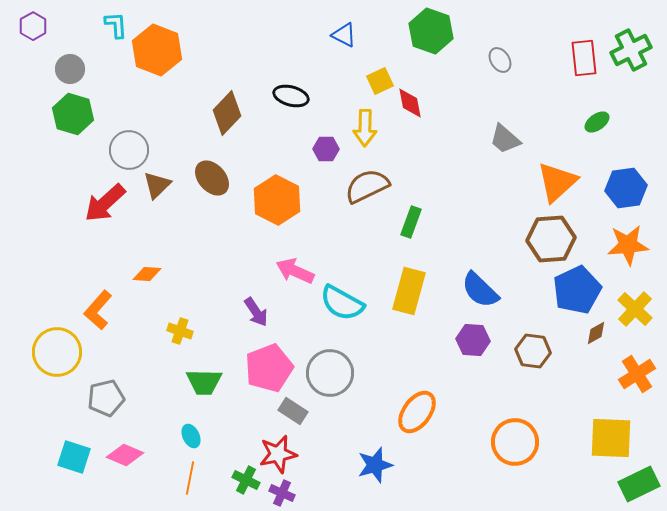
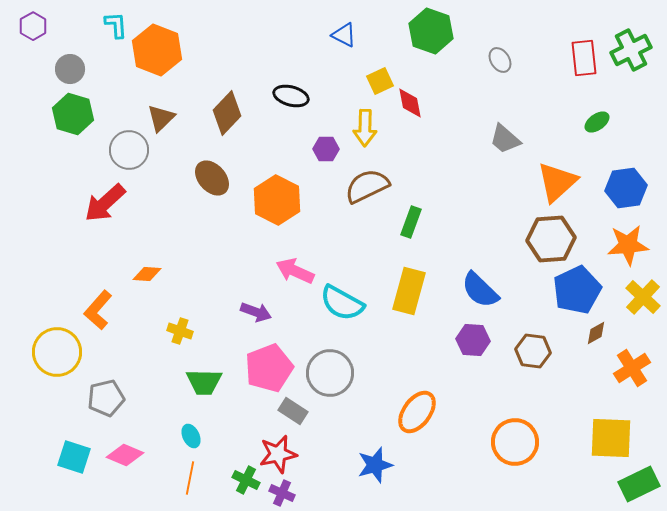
brown triangle at (157, 185): moved 4 px right, 67 px up
yellow cross at (635, 309): moved 8 px right, 12 px up
purple arrow at (256, 312): rotated 36 degrees counterclockwise
orange cross at (637, 374): moved 5 px left, 6 px up
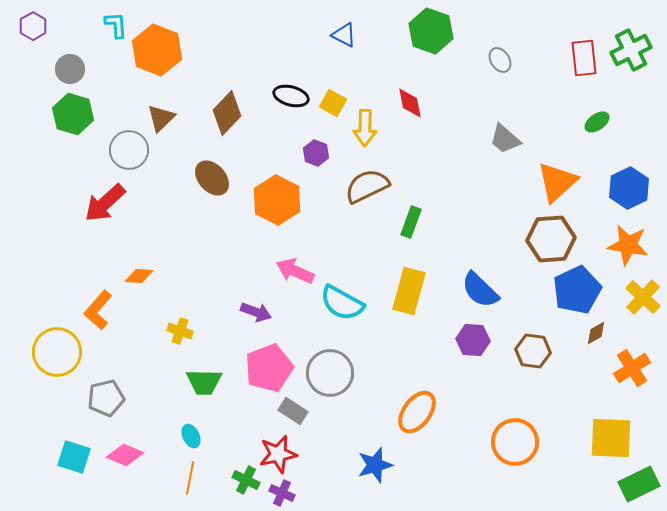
yellow square at (380, 81): moved 47 px left, 22 px down; rotated 36 degrees counterclockwise
purple hexagon at (326, 149): moved 10 px left, 4 px down; rotated 20 degrees clockwise
blue hexagon at (626, 188): moved 3 px right; rotated 18 degrees counterclockwise
orange star at (628, 245): rotated 15 degrees clockwise
orange diamond at (147, 274): moved 8 px left, 2 px down
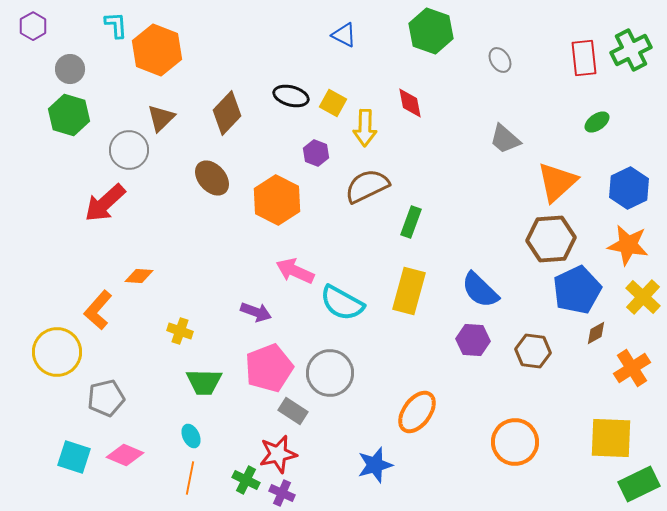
green hexagon at (73, 114): moved 4 px left, 1 px down
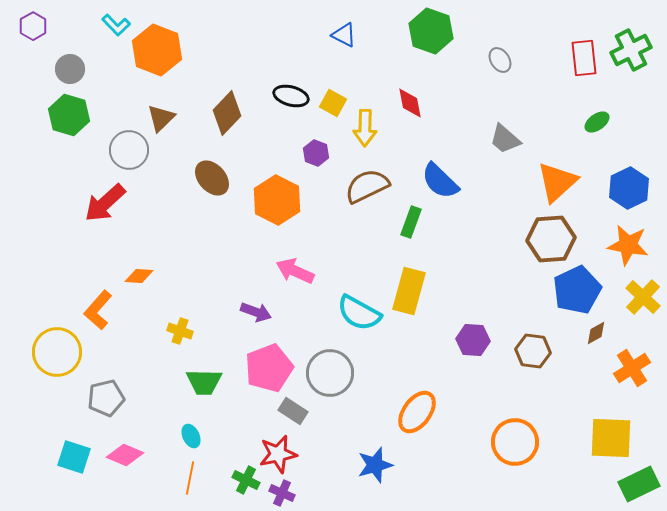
cyan L-shape at (116, 25): rotated 140 degrees clockwise
blue semicircle at (480, 290): moved 40 px left, 109 px up
cyan semicircle at (342, 303): moved 17 px right, 10 px down
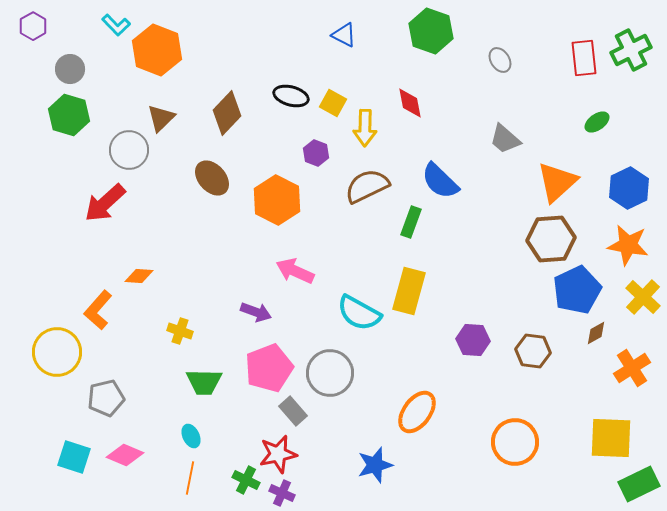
gray rectangle at (293, 411): rotated 16 degrees clockwise
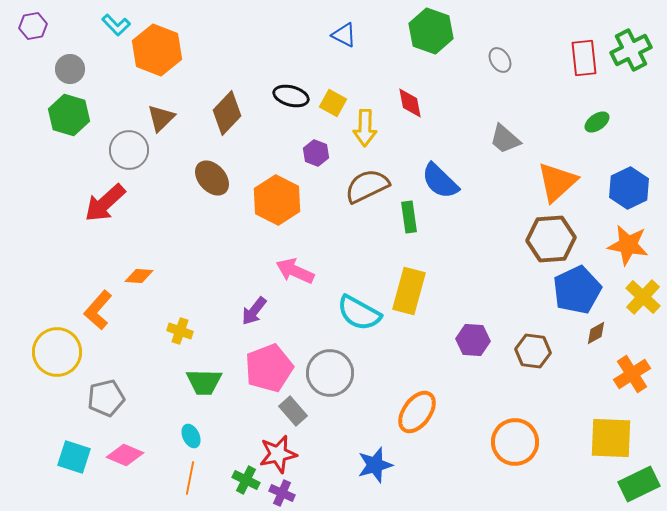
purple hexagon at (33, 26): rotated 20 degrees clockwise
green rectangle at (411, 222): moved 2 px left, 5 px up; rotated 28 degrees counterclockwise
purple arrow at (256, 312): moved 2 px left, 1 px up; rotated 108 degrees clockwise
orange cross at (632, 368): moved 6 px down
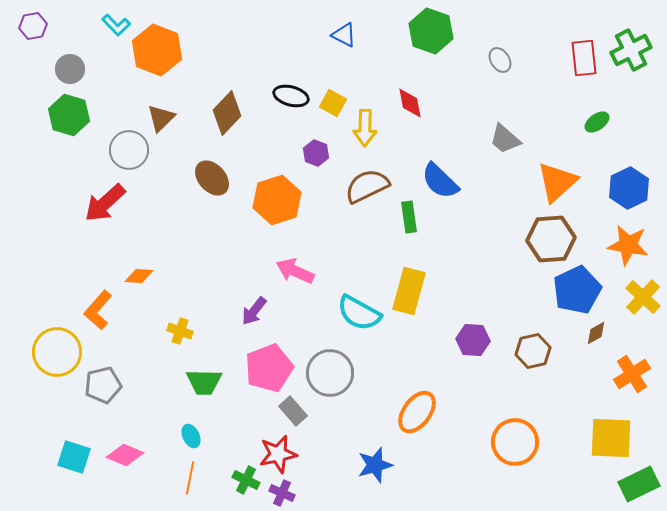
orange hexagon at (277, 200): rotated 15 degrees clockwise
brown hexagon at (533, 351): rotated 20 degrees counterclockwise
gray pentagon at (106, 398): moved 3 px left, 13 px up
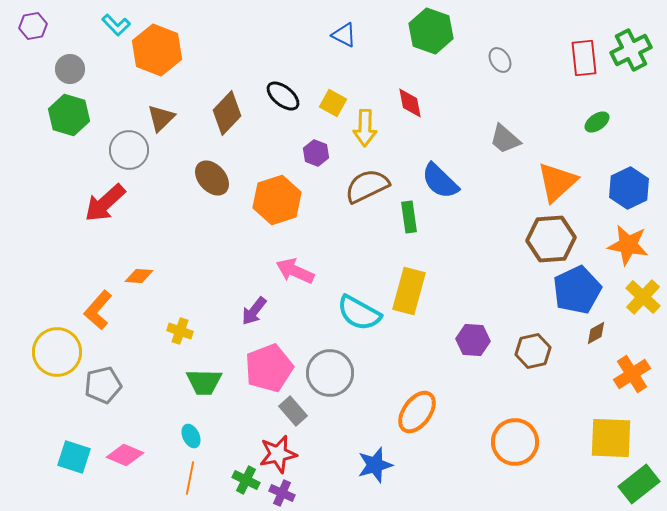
black ellipse at (291, 96): moved 8 px left; rotated 24 degrees clockwise
green rectangle at (639, 484): rotated 12 degrees counterclockwise
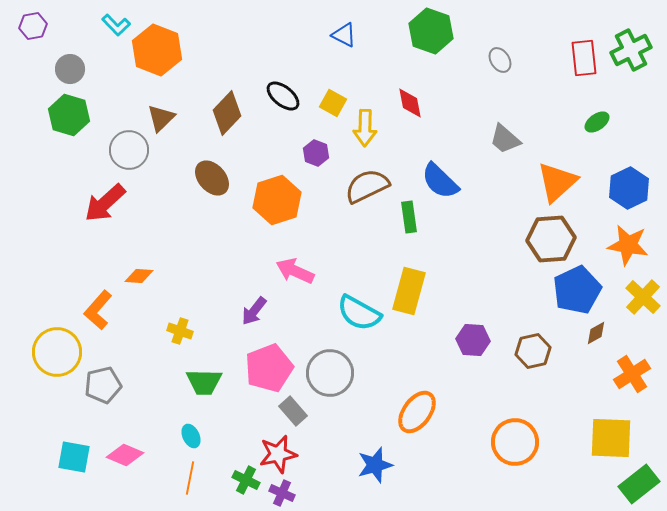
cyan square at (74, 457): rotated 8 degrees counterclockwise
